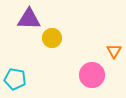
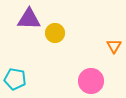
yellow circle: moved 3 px right, 5 px up
orange triangle: moved 5 px up
pink circle: moved 1 px left, 6 px down
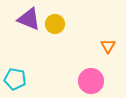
purple triangle: rotated 20 degrees clockwise
yellow circle: moved 9 px up
orange triangle: moved 6 px left
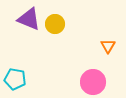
pink circle: moved 2 px right, 1 px down
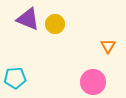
purple triangle: moved 1 px left
cyan pentagon: moved 1 px up; rotated 15 degrees counterclockwise
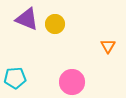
purple triangle: moved 1 px left
pink circle: moved 21 px left
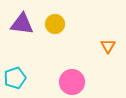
purple triangle: moved 5 px left, 5 px down; rotated 15 degrees counterclockwise
cyan pentagon: rotated 15 degrees counterclockwise
